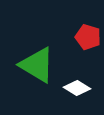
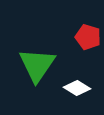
green triangle: rotated 33 degrees clockwise
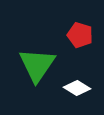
red pentagon: moved 8 px left, 2 px up
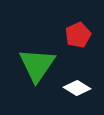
red pentagon: moved 2 px left; rotated 30 degrees clockwise
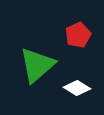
green triangle: rotated 15 degrees clockwise
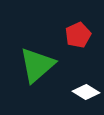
white diamond: moved 9 px right, 4 px down
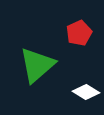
red pentagon: moved 1 px right, 2 px up
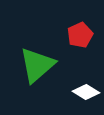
red pentagon: moved 1 px right, 2 px down
